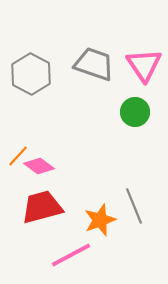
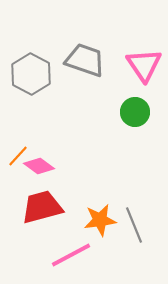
gray trapezoid: moved 9 px left, 4 px up
gray line: moved 19 px down
orange star: rotated 12 degrees clockwise
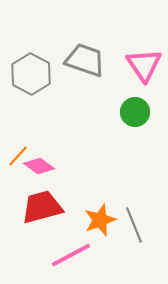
orange star: rotated 12 degrees counterclockwise
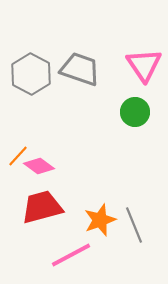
gray trapezoid: moved 5 px left, 9 px down
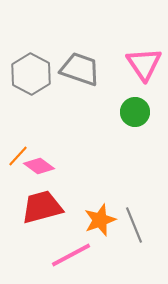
pink triangle: moved 1 px up
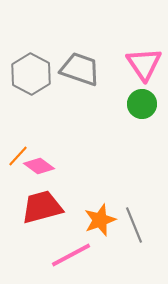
green circle: moved 7 px right, 8 px up
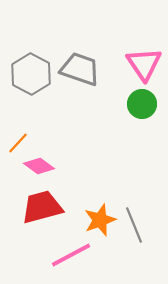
orange line: moved 13 px up
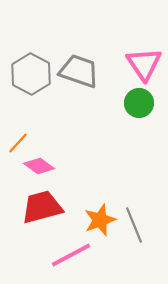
gray trapezoid: moved 1 px left, 2 px down
green circle: moved 3 px left, 1 px up
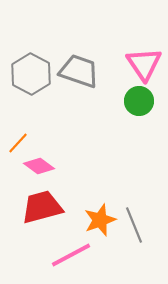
green circle: moved 2 px up
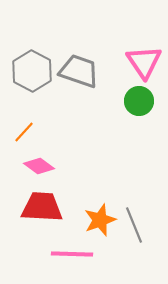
pink triangle: moved 2 px up
gray hexagon: moved 1 px right, 3 px up
orange line: moved 6 px right, 11 px up
red trapezoid: rotated 18 degrees clockwise
pink line: moved 1 px right, 1 px up; rotated 30 degrees clockwise
